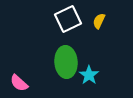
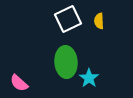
yellow semicircle: rotated 28 degrees counterclockwise
cyan star: moved 3 px down
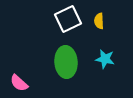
cyan star: moved 16 px right, 19 px up; rotated 24 degrees counterclockwise
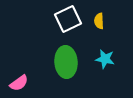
pink semicircle: rotated 78 degrees counterclockwise
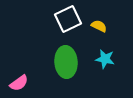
yellow semicircle: moved 5 px down; rotated 119 degrees clockwise
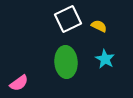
cyan star: rotated 18 degrees clockwise
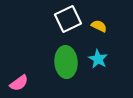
cyan star: moved 7 px left
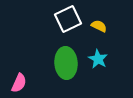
green ellipse: moved 1 px down
pink semicircle: rotated 30 degrees counterclockwise
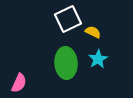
yellow semicircle: moved 6 px left, 6 px down
cyan star: rotated 12 degrees clockwise
